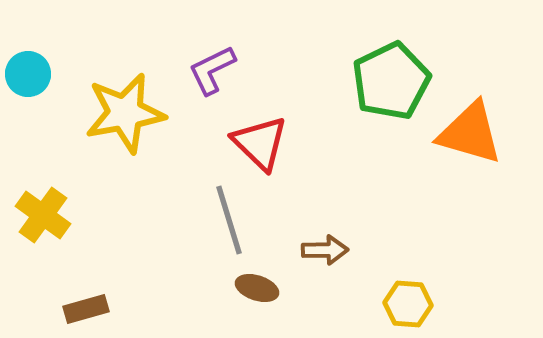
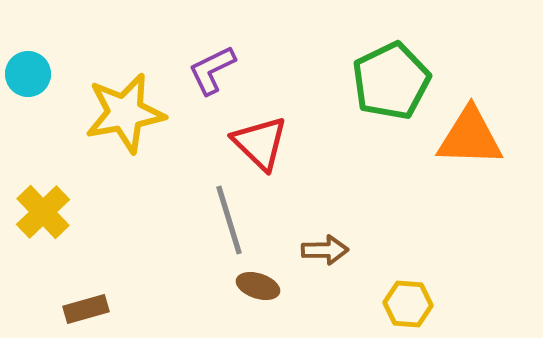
orange triangle: moved 4 px down; rotated 14 degrees counterclockwise
yellow cross: moved 3 px up; rotated 10 degrees clockwise
brown ellipse: moved 1 px right, 2 px up
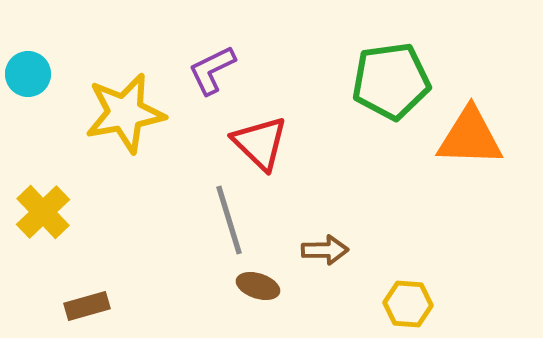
green pentagon: rotated 18 degrees clockwise
brown rectangle: moved 1 px right, 3 px up
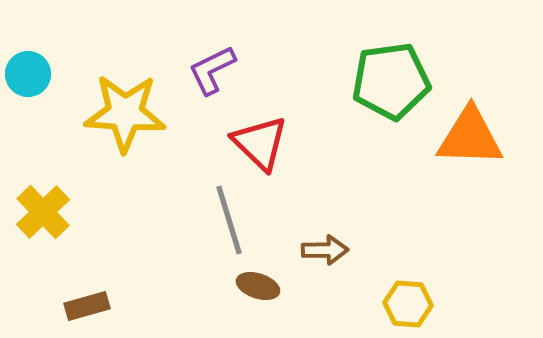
yellow star: rotated 14 degrees clockwise
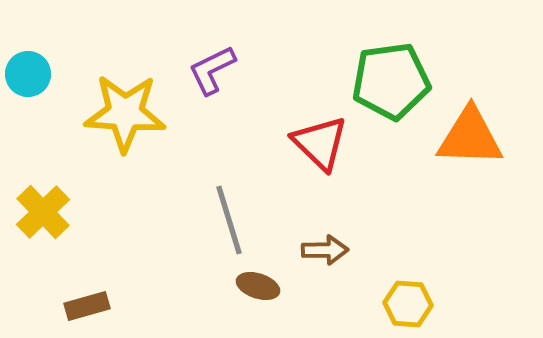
red triangle: moved 60 px right
